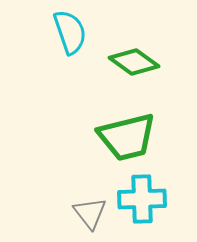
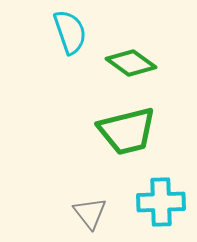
green diamond: moved 3 px left, 1 px down
green trapezoid: moved 6 px up
cyan cross: moved 19 px right, 3 px down
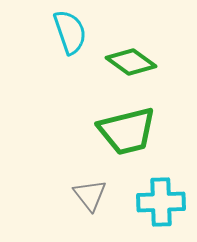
green diamond: moved 1 px up
gray triangle: moved 18 px up
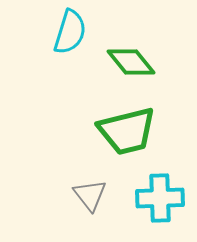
cyan semicircle: rotated 36 degrees clockwise
green diamond: rotated 15 degrees clockwise
cyan cross: moved 1 px left, 4 px up
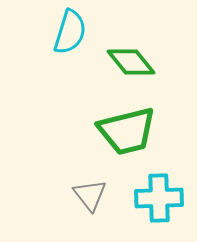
cyan cross: moved 1 px left
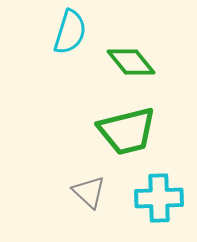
gray triangle: moved 1 px left, 3 px up; rotated 9 degrees counterclockwise
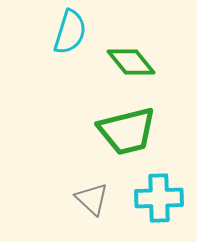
gray triangle: moved 3 px right, 7 px down
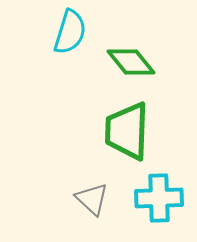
green trapezoid: rotated 106 degrees clockwise
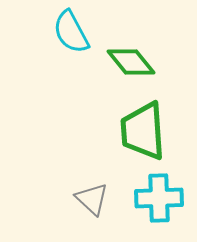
cyan semicircle: moved 1 px right; rotated 135 degrees clockwise
green trapezoid: moved 16 px right; rotated 6 degrees counterclockwise
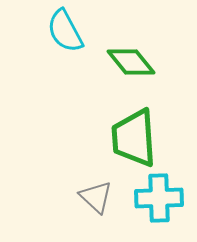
cyan semicircle: moved 6 px left, 1 px up
green trapezoid: moved 9 px left, 7 px down
gray triangle: moved 4 px right, 2 px up
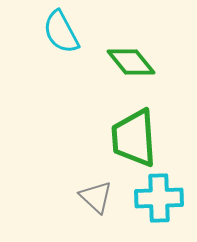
cyan semicircle: moved 4 px left, 1 px down
